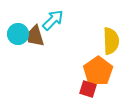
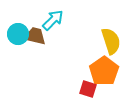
brown trapezoid: rotated 120 degrees clockwise
yellow semicircle: rotated 16 degrees counterclockwise
orange pentagon: moved 6 px right
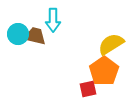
cyan arrow: rotated 135 degrees clockwise
yellow semicircle: moved 3 px down; rotated 104 degrees counterclockwise
red square: rotated 30 degrees counterclockwise
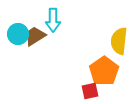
brown trapezoid: rotated 45 degrees counterclockwise
yellow semicircle: moved 8 px right, 3 px up; rotated 52 degrees counterclockwise
red square: moved 2 px right, 2 px down
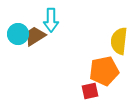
cyan arrow: moved 2 px left
orange pentagon: rotated 24 degrees clockwise
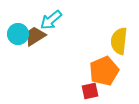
cyan arrow: rotated 50 degrees clockwise
orange pentagon: rotated 12 degrees counterclockwise
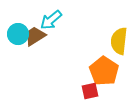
orange pentagon: rotated 16 degrees counterclockwise
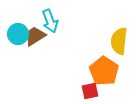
cyan arrow: moved 1 px left, 1 px down; rotated 70 degrees counterclockwise
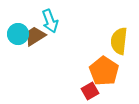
red square: rotated 18 degrees counterclockwise
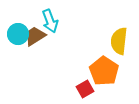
red square: moved 5 px left, 2 px up
